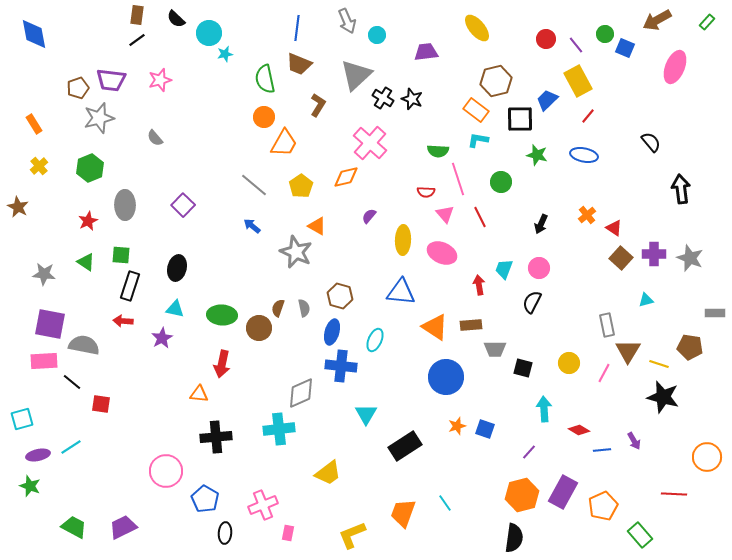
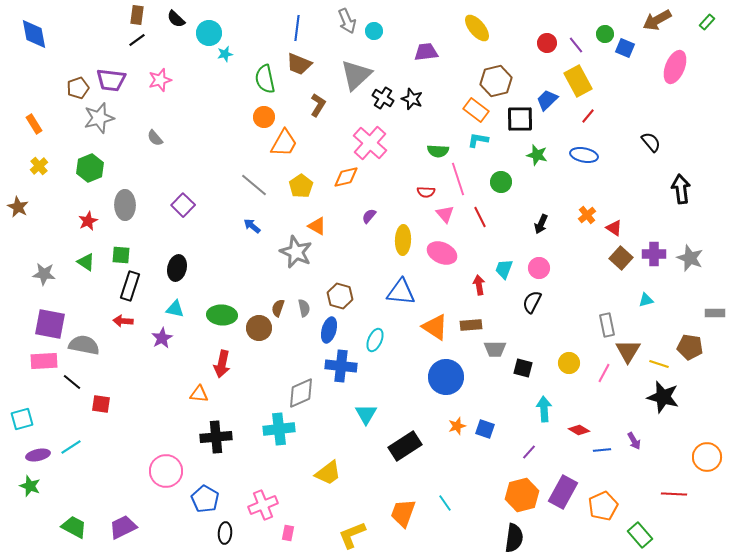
cyan circle at (377, 35): moved 3 px left, 4 px up
red circle at (546, 39): moved 1 px right, 4 px down
blue ellipse at (332, 332): moved 3 px left, 2 px up
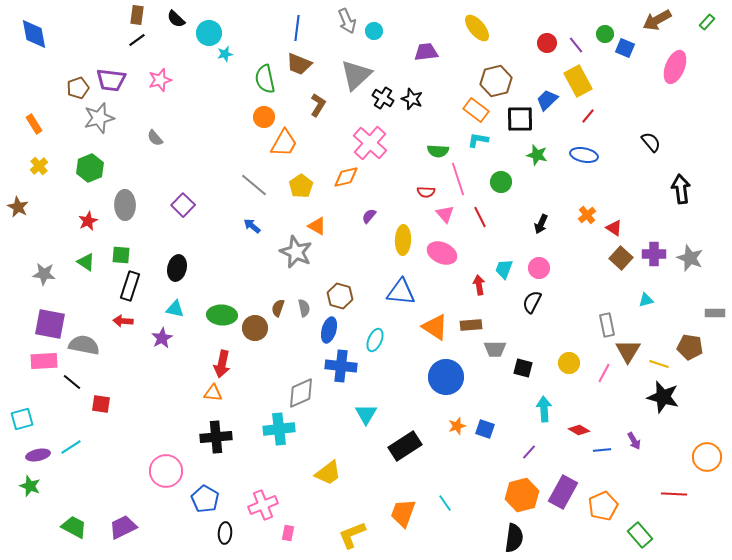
brown circle at (259, 328): moved 4 px left
orange triangle at (199, 394): moved 14 px right, 1 px up
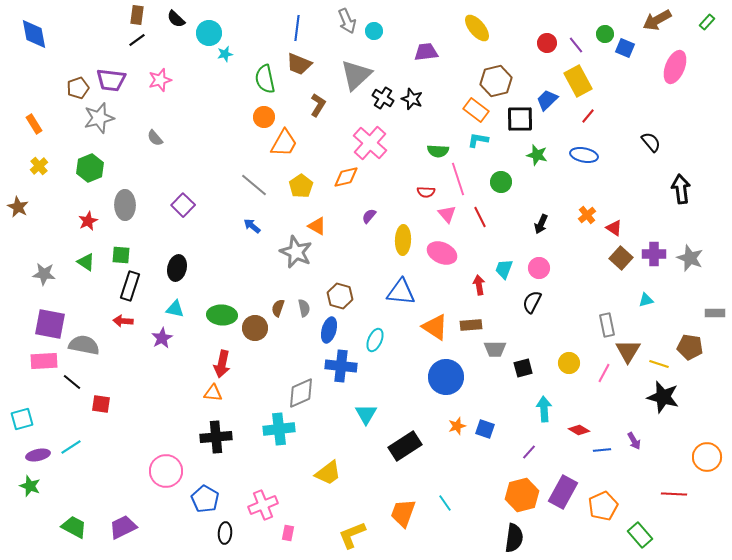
pink triangle at (445, 214): moved 2 px right
black square at (523, 368): rotated 30 degrees counterclockwise
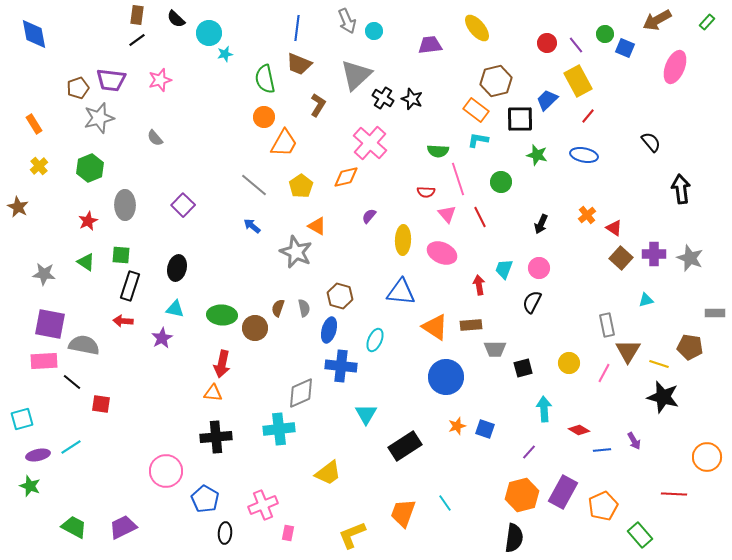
purple trapezoid at (426, 52): moved 4 px right, 7 px up
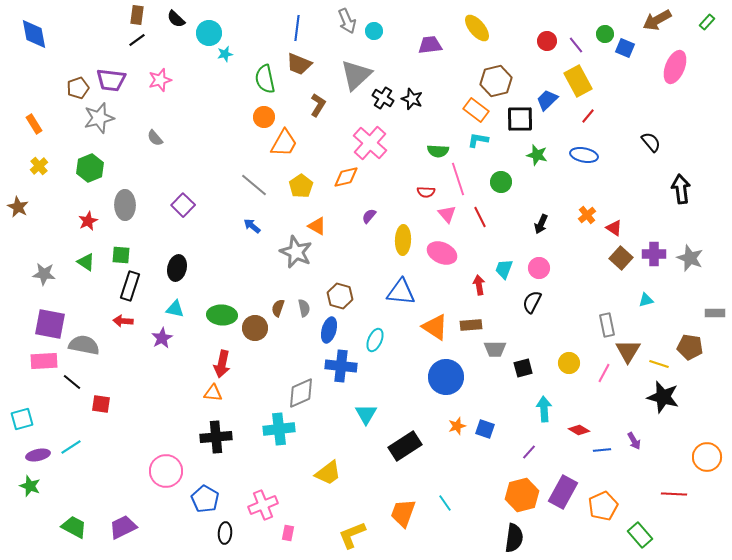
red circle at (547, 43): moved 2 px up
